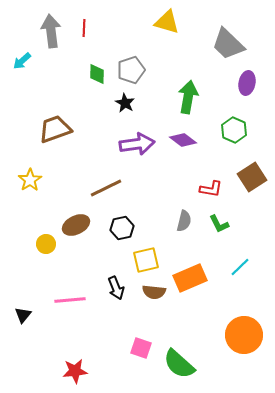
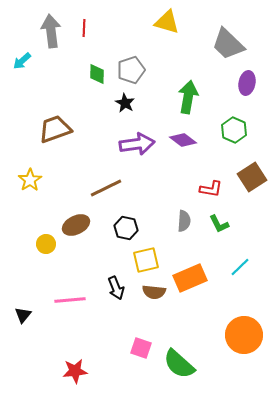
gray semicircle: rotated 10 degrees counterclockwise
black hexagon: moved 4 px right; rotated 25 degrees clockwise
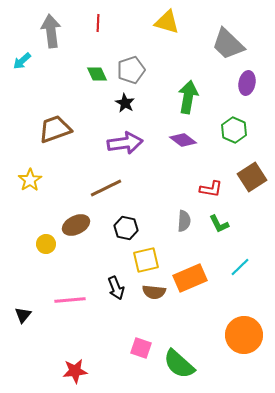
red line: moved 14 px right, 5 px up
green diamond: rotated 25 degrees counterclockwise
purple arrow: moved 12 px left, 1 px up
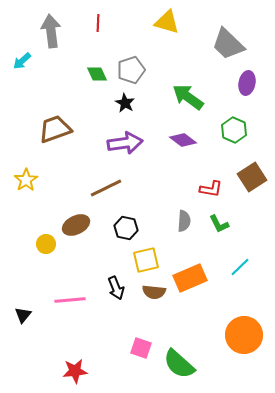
green arrow: rotated 64 degrees counterclockwise
yellow star: moved 4 px left
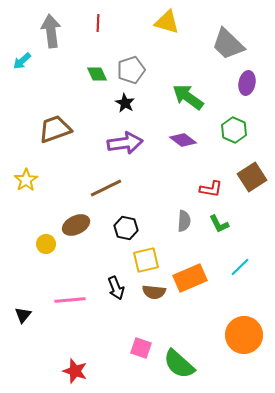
red star: rotated 25 degrees clockwise
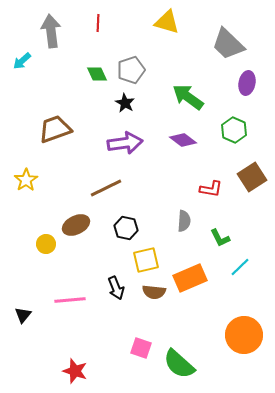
green L-shape: moved 1 px right, 14 px down
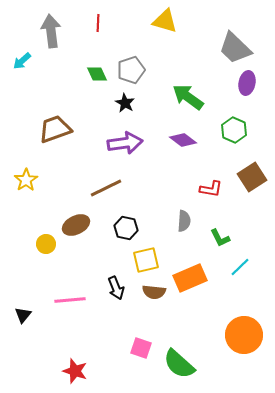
yellow triangle: moved 2 px left, 1 px up
gray trapezoid: moved 7 px right, 4 px down
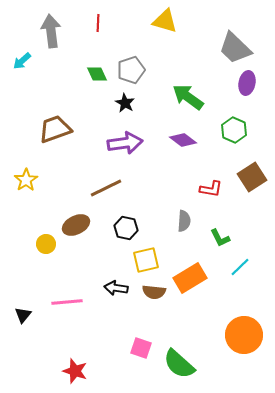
orange rectangle: rotated 8 degrees counterclockwise
black arrow: rotated 120 degrees clockwise
pink line: moved 3 px left, 2 px down
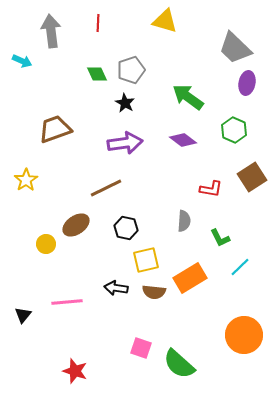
cyan arrow: rotated 114 degrees counterclockwise
brown ellipse: rotated 8 degrees counterclockwise
